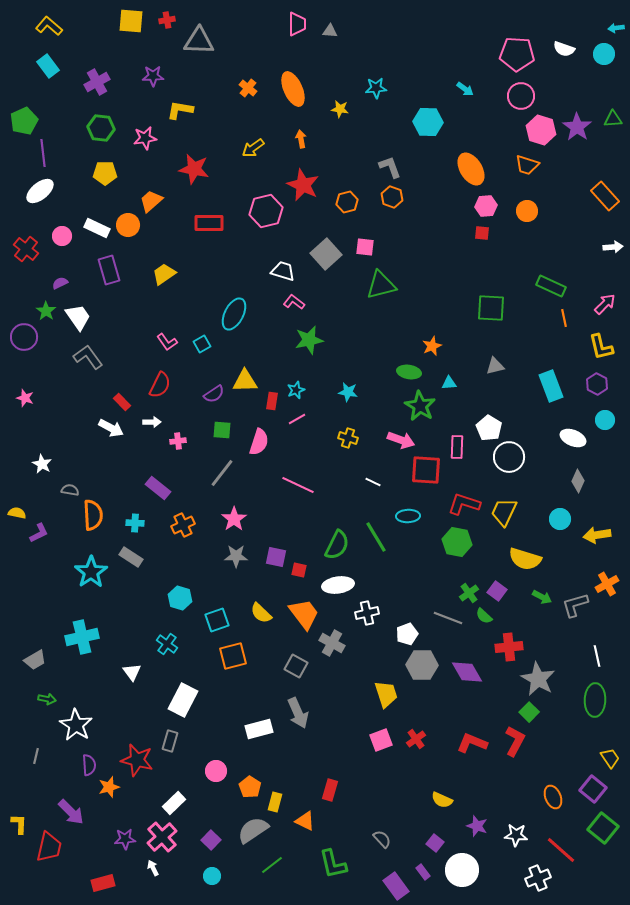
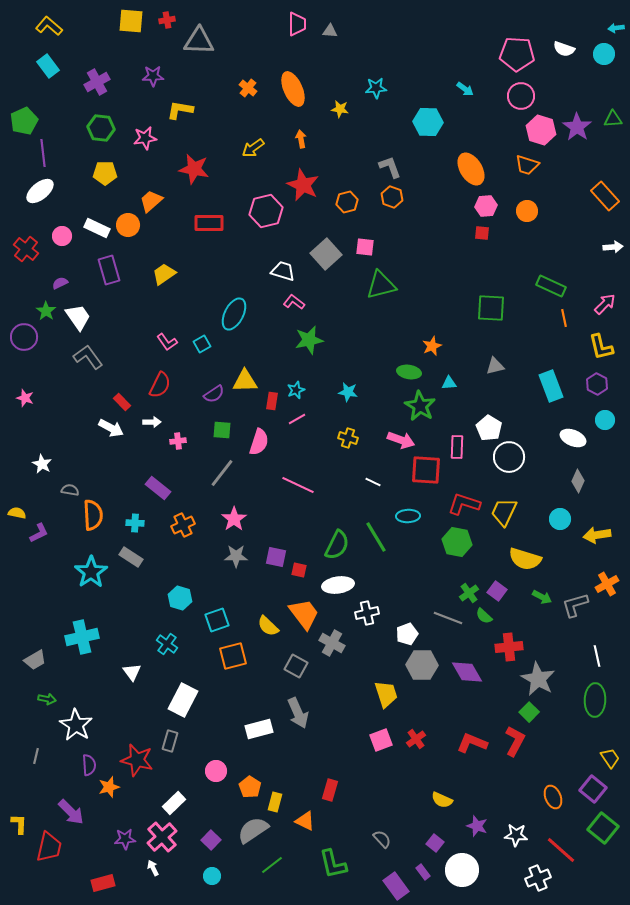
yellow semicircle at (261, 613): moved 7 px right, 13 px down
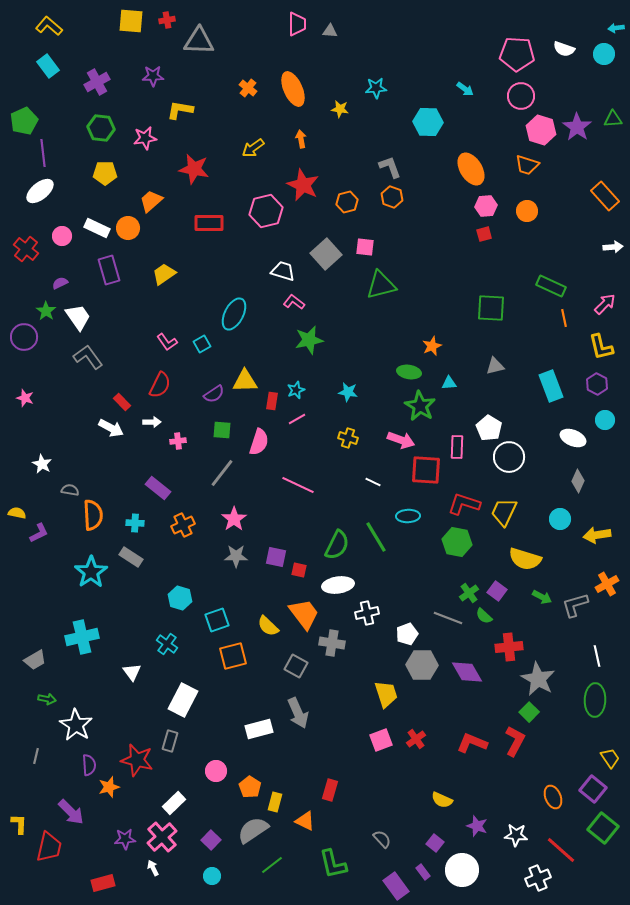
orange circle at (128, 225): moved 3 px down
red square at (482, 233): moved 2 px right, 1 px down; rotated 21 degrees counterclockwise
gray cross at (332, 643): rotated 20 degrees counterclockwise
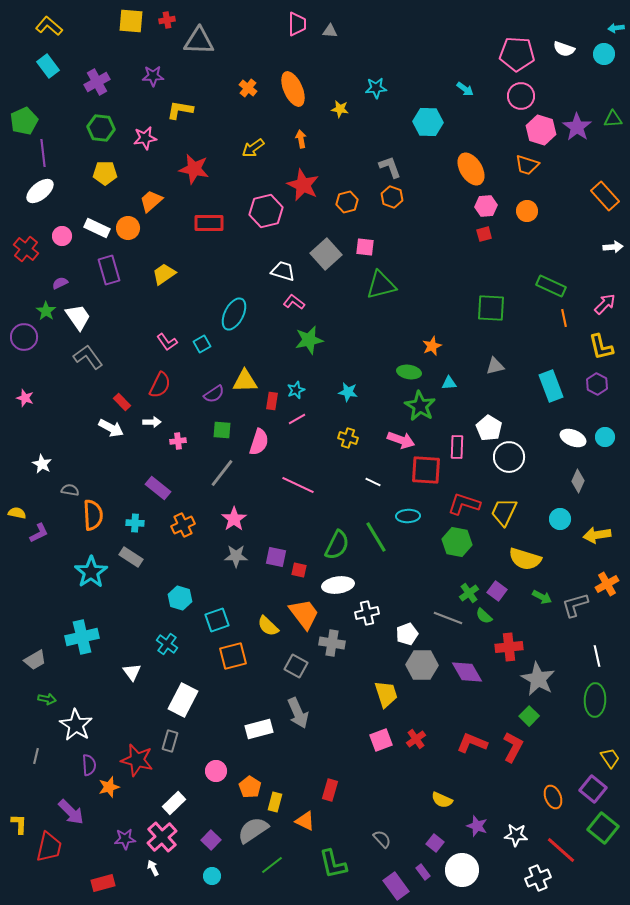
cyan circle at (605, 420): moved 17 px down
green square at (529, 712): moved 4 px down
red L-shape at (515, 741): moved 2 px left, 6 px down
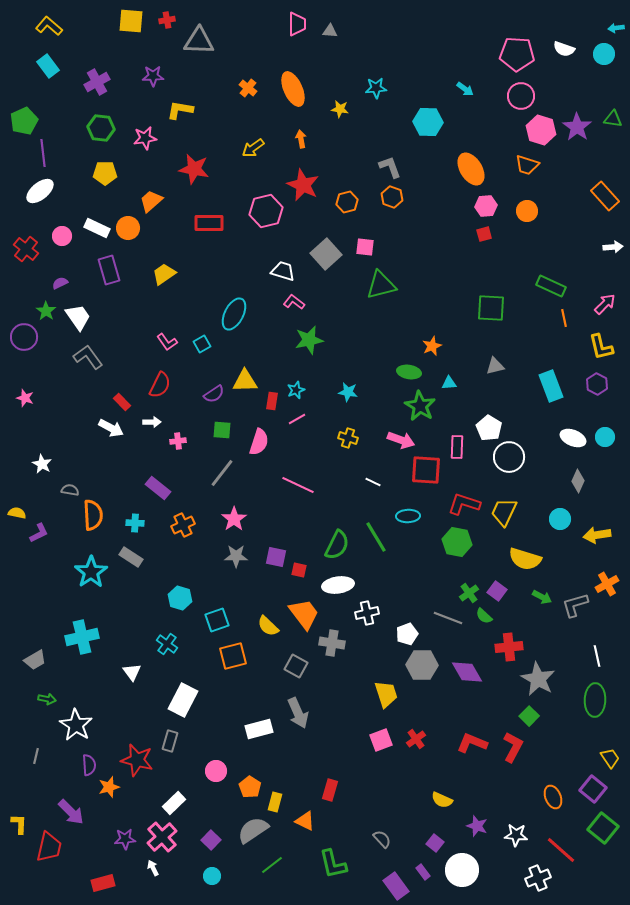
green triangle at (613, 119): rotated 12 degrees clockwise
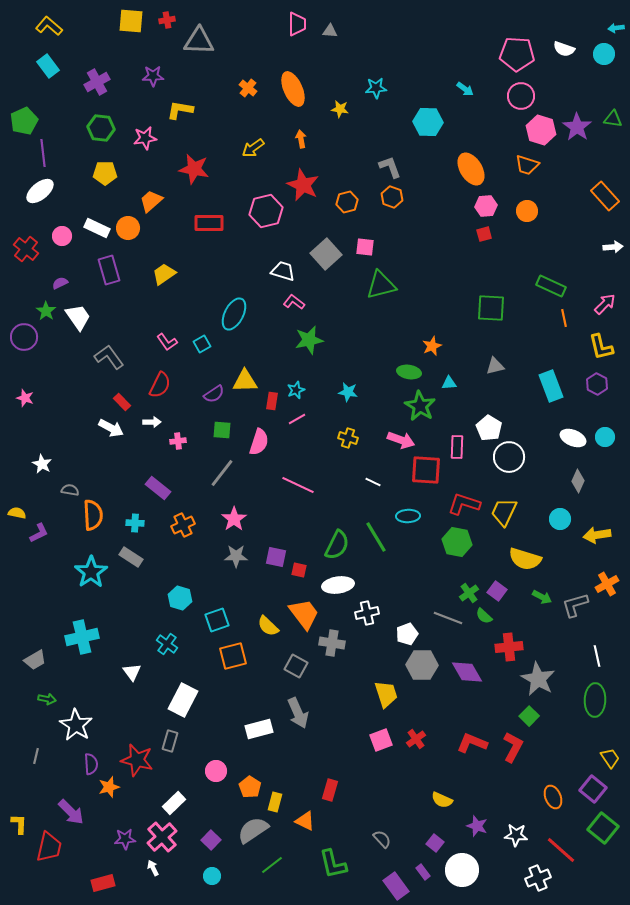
gray L-shape at (88, 357): moved 21 px right
purple semicircle at (89, 765): moved 2 px right, 1 px up
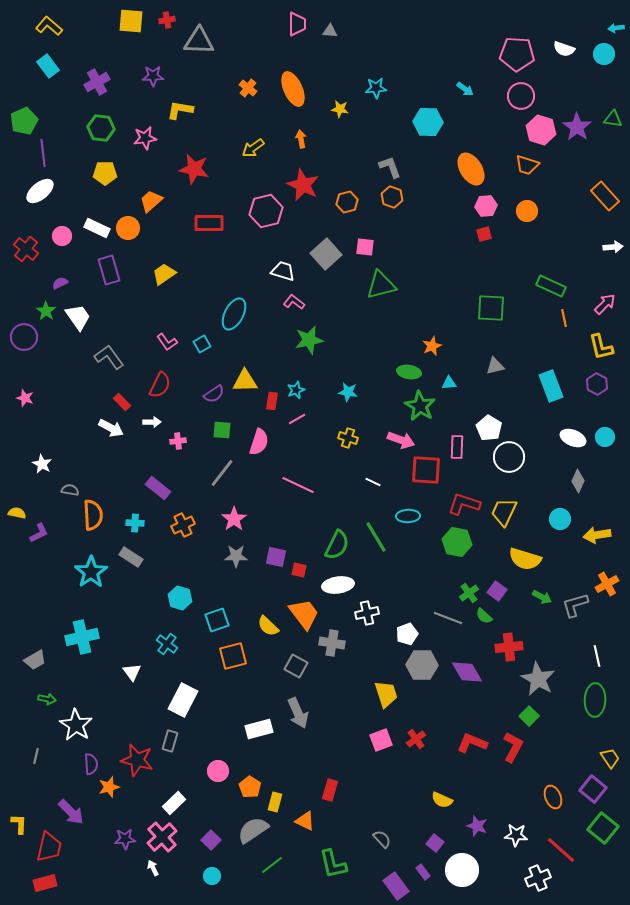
pink circle at (216, 771): moved 2 px right
red rectangle at (103, 883): moved 58 px left
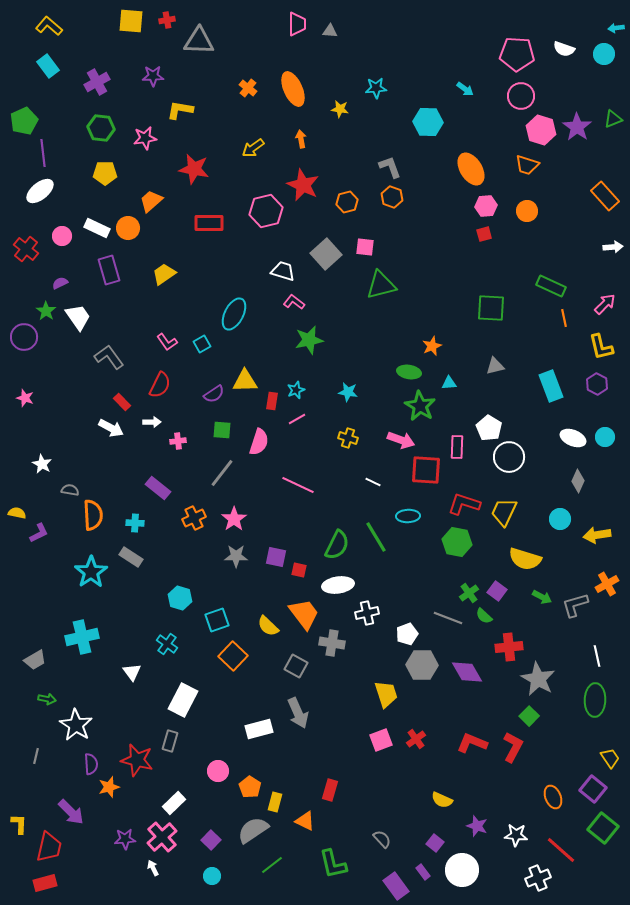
green triangle at (613, 119): rotated 30 degrees counterclockwise
orange cross at (183, 525): moved 11 px right, 7 px up
orange square at (233, 656): rotated 32 degrees counterclockwise
